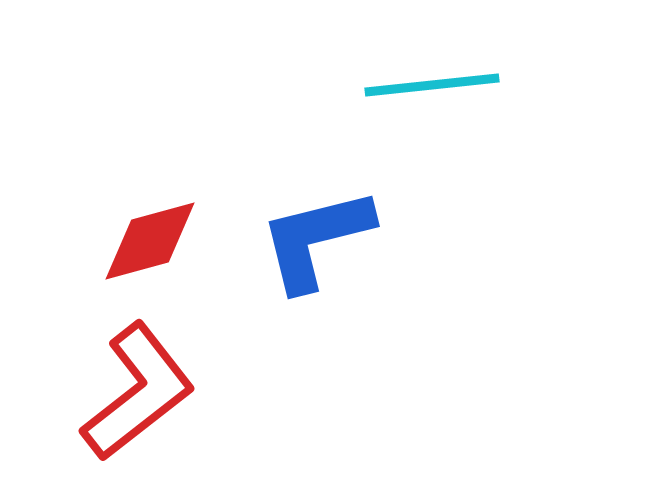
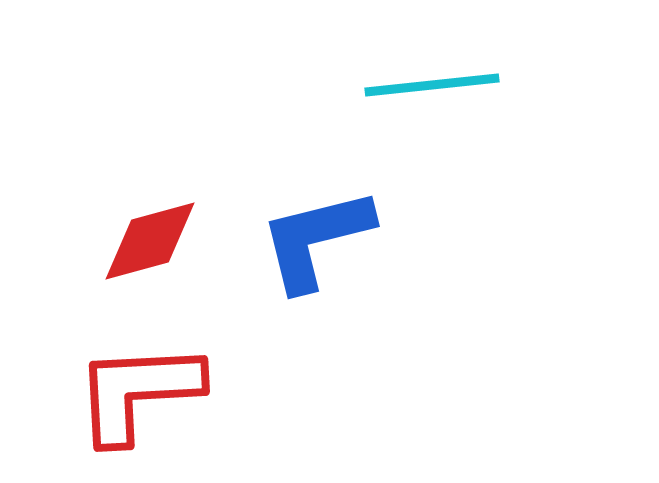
red L-shape: rotated 145 degrees counterclockwise
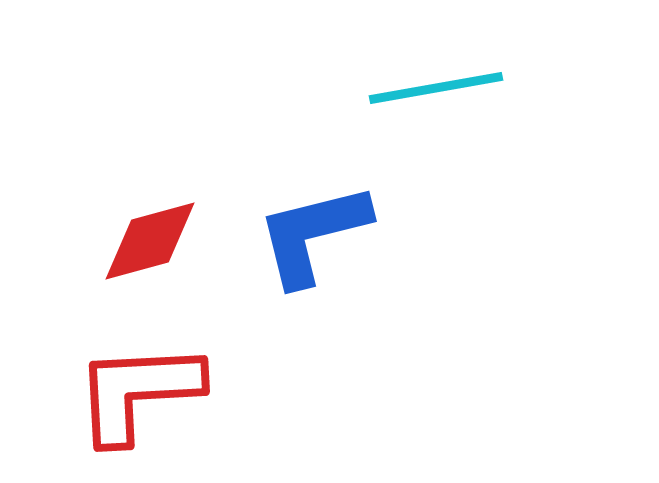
cyan line: moved 4 px right, 3 px down; rotated 4 degrees counterclockwise
blue L-shape: moved 3 px left, 5 px up
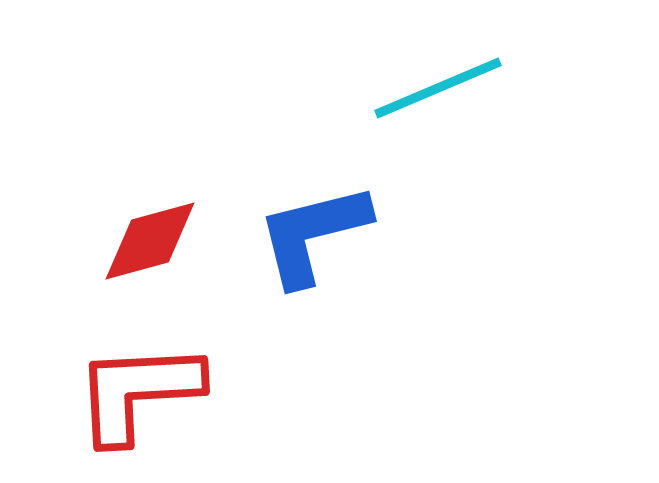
cyan line: moved 2 px right; rotated 13 degrees counterclockwise
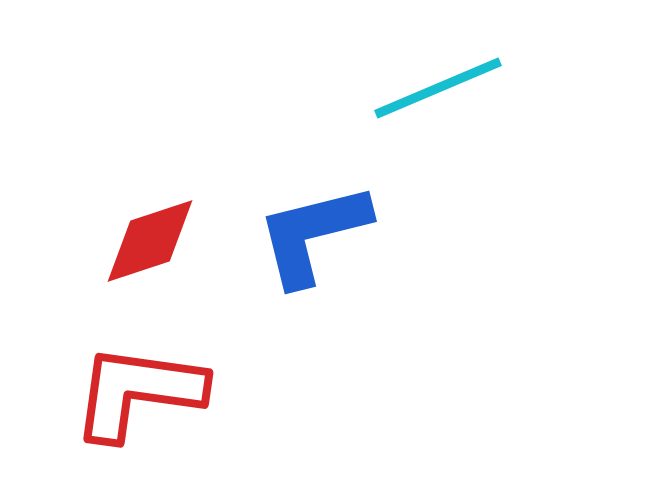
red diamond: rotated 3 degrees counterclockwise
red L-shape: rotated 11 degrees clockwise
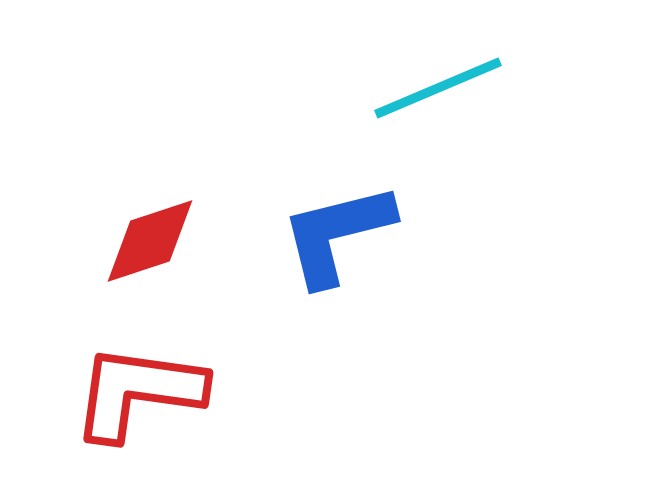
blue L-shape: moved 24 px right
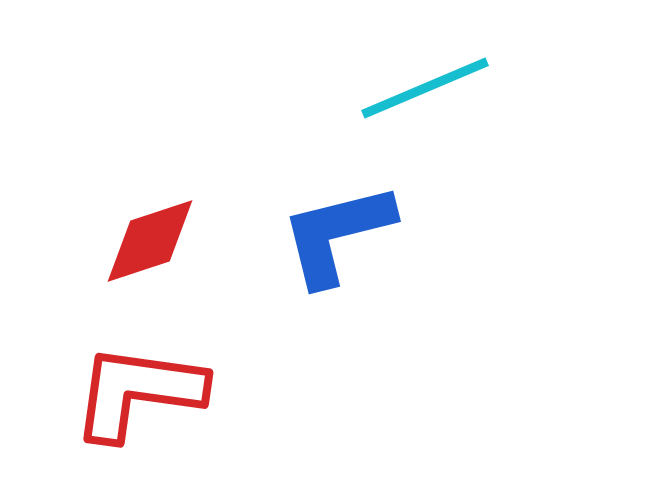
cyan line: moved 13 px left
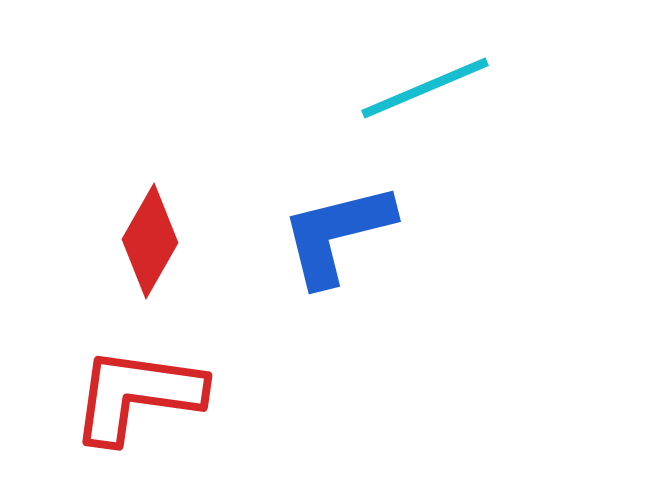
red diamond: rotated 42 degrees counterclockwise
red L-shape: moved 1 px left, 3 px down
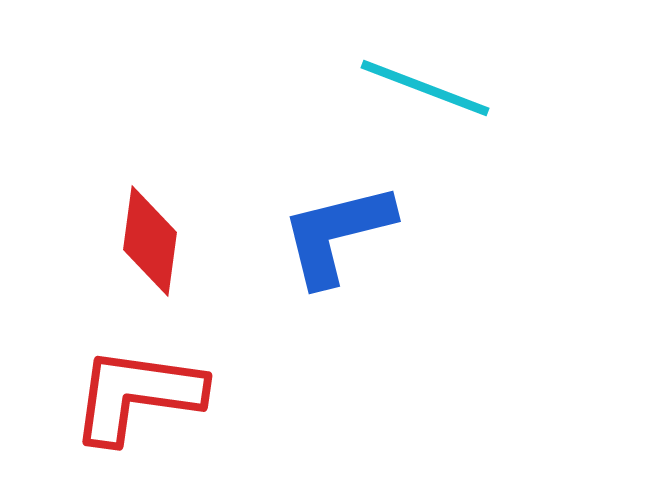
cyan line: rotated 44 degrees clockwise
red diamond: rotated 22 degrees counterclockwise
